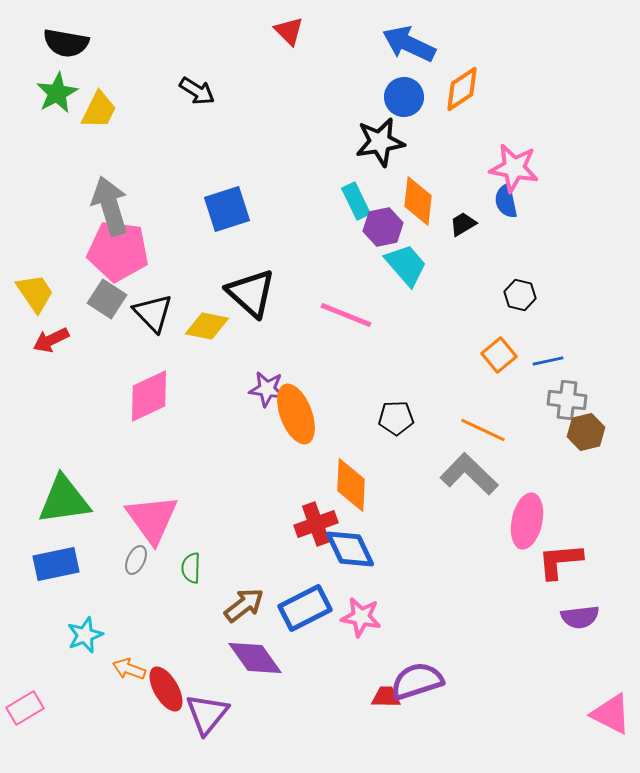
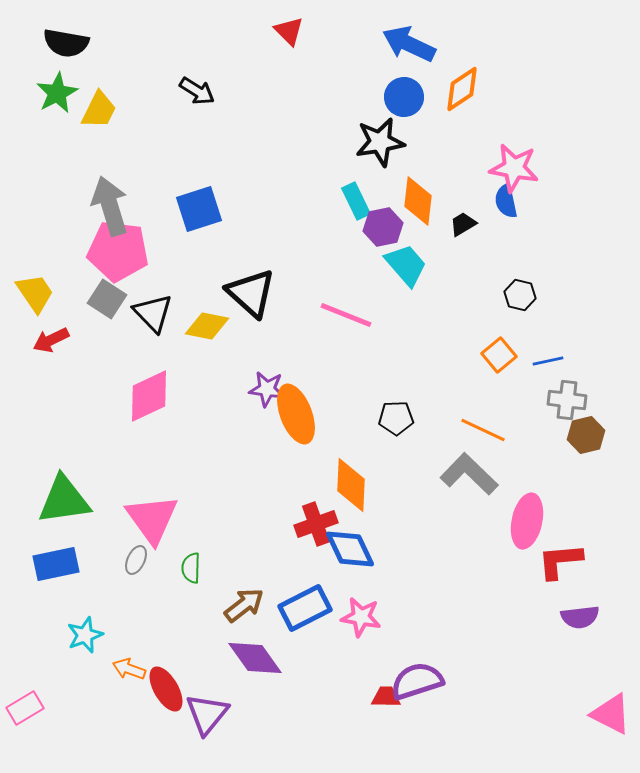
blue square at (227, 209): moved 28 px left
brown hexagon at (586, 432): moved 3 px down
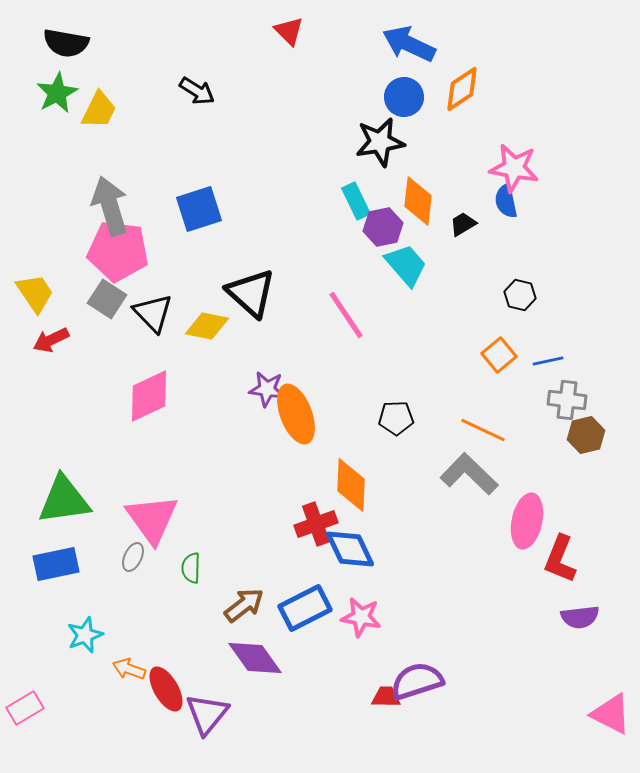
pink line at (346, 315): rotated 34 degrees clockwise
gray ellipse at (136, 560): moved 3 px left, 3 px up
red L-shape at (560, 561): moved 2 px up; rotated 63 degrees counterclockwise
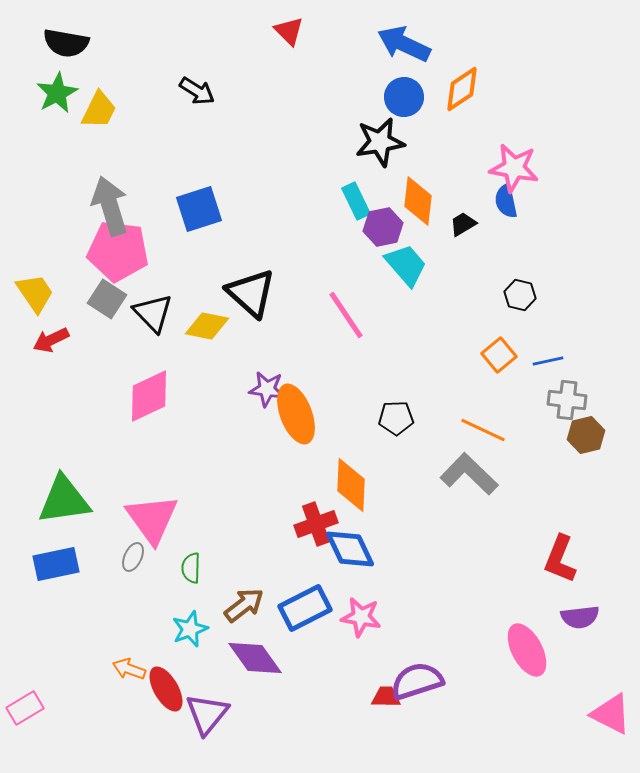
blue arrow at (409, 44): moved 5 px left
pink ellipse at (527, 521): moved 129 px down; rotated 40 degrees counterclockwise
cyan star at (85, 635): moved 105 px right, 6 px up
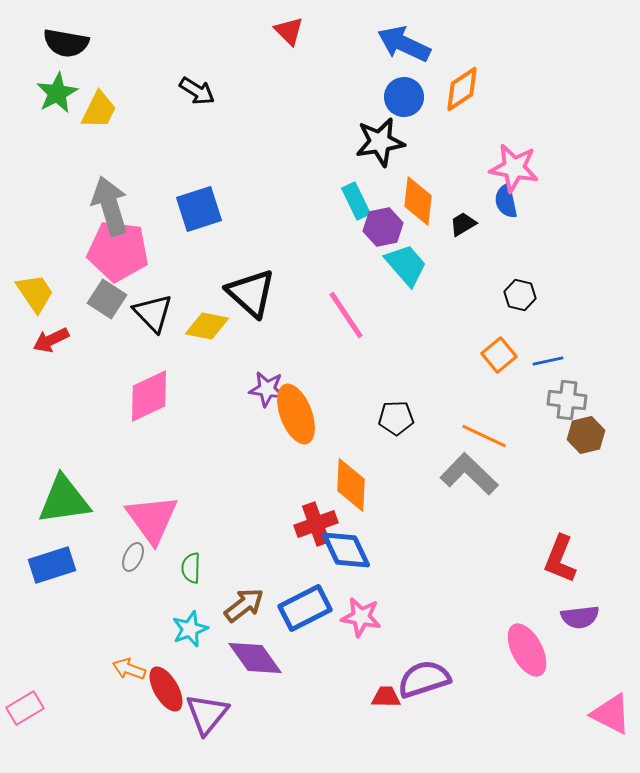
orange line at (483, 430): moved 1 px right, 6 px down
blue diamond at (350, 549): moved 4 px left, 1 px down
blue rectangle at (56, 564): moved 4 px left, 1 px down; rotated 6 degrees counterclockwise
purple semicircle at (417, 681): moved 7 px right, 2 px up
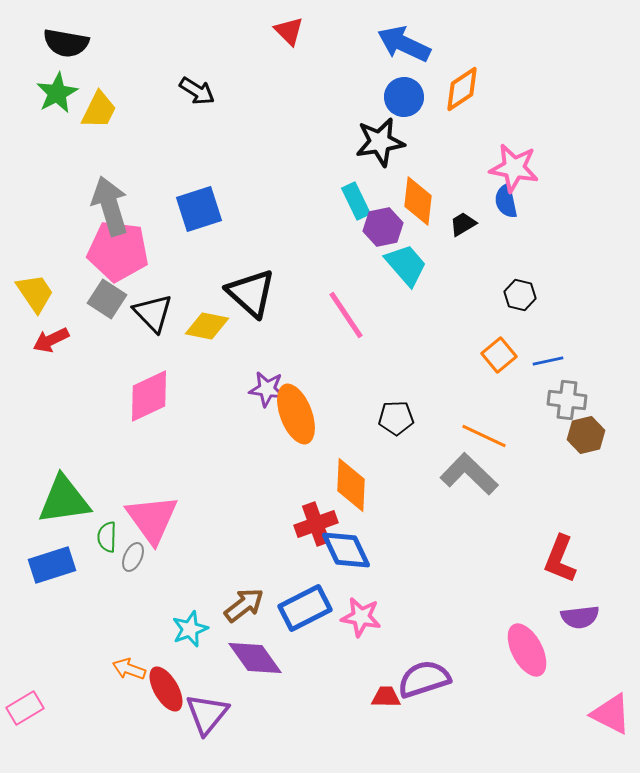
green semicircle at (191, 568): moved 84 px left, 31 px up
